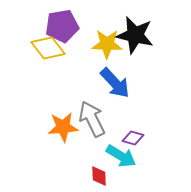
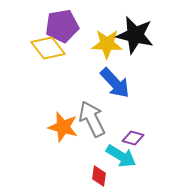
orange star: rotated 20 degrees clockwise
red diamond: rotated 10 degrees clockwise
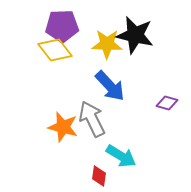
purple pentagon: rotated 8 degrees clockwise
yellow diamond: moved 7 px right, 2 px down
blue arrow: moved 5 px left, 3 px down
purple diamond: moved 34 px right, 35 px up
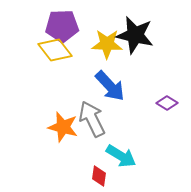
purple diamond: rotated 15 degrees clockwise
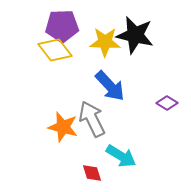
yellow star: moved 2 px left, 2 px up
red diamond: moved 7 px left, 3 px up; rotated 25 degrees counterclockwise
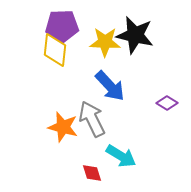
yellow diamond: rotated 44 degrees clockwise
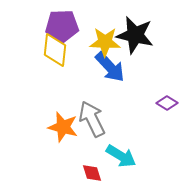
blue arrow: moved 19 px up
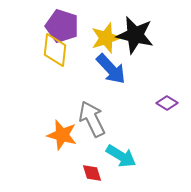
purple pentagon: rotated 20 degrees clockwise
yellow star: moved 1 px right, 4 px up; rotated 20 degrees counterclockwise
blue arrow: moved 1 px right, 2 px down
orange star: moved 1 px left, 8 px down
